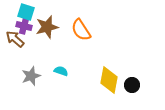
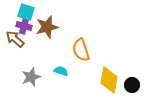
orange semicircle: moved 20 px down; rotated 15 degrees clockwise
gray star: moved 1 px down
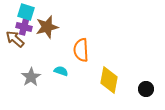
purple cross: moved 1 px down
orange semicircle: rotated 15 degrees clockwise
gray star: rotated 12 degrees counterclockwise
black circle: moved 14 px right, 4 px down
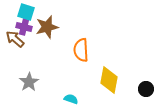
cyan semicircle: moved 10 px right, 28 px down
gray star: moved 2 px left, 5 px down
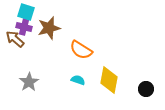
brown star: moved 2 px right, 1 px down
orange semicircle: rotated 55 degrees counterclockwise
cyan semicircle: moved 7 px right, 19 px up
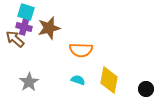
orange semicircle: rotated 30 degrees counterclockwise
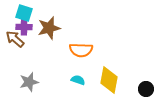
cyan square: moved 2 px left, 1 px down
purple cross: rotated 14 degrees counterclockwise
gray star: rotated 18 degrees clockwise
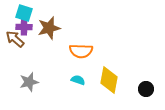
orange semicircle: moved 1 px down
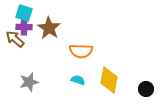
brown star: rotated 25 degrees counterclockwise
